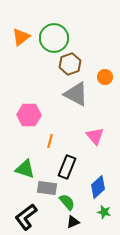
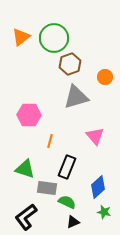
gray triangle: moved 3 px down; rotated 44 degrees counterclockwise
green semicircle: rotated 24 degrees counterclockwise
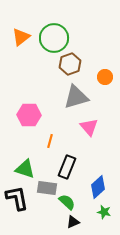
pink triangle: moved 6 px left, 9 px up
green semicircle: rotated 18 degrees clockwise
black L-shape: moved 9 px left, 19 px up; rotated 116 degrees clockwise
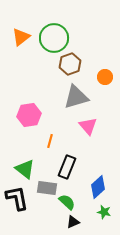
pink hexagon: rotated 10 degrees counterclockwise
pink triangle: moved 1 px left, 1 px up
green triangle: rotated 20 degrees clockwise
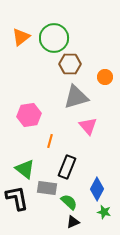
brown hexagon: rotated 20 degrees clockwise
blue diamond: moved 1 px left, 2 px down; rotated 20 degrees counterclockwise
green semicircle: moved 2 px right
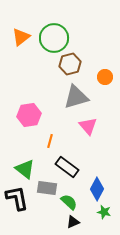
brown hexagon: rotated 15 degrees counterclockwise
black rectangle: rotated 75 degrees counterclockwise
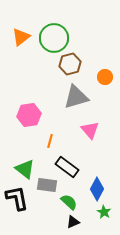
pink triangle: moved 2 px right, 4 px down
gray rectangle: moved 3 px up
green star: rotated 16 degrees clockwise
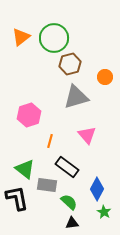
pink hexagon: rotated 10 degrees counterclockwise
pink triangle: moved 3 px left, 5 px down
black triangle: moved 1 px left, 1 px down; rotated 16 degrees clockwise
